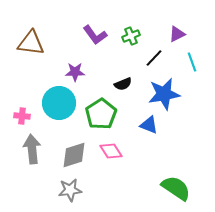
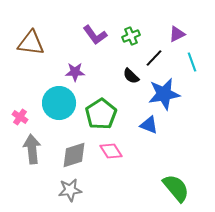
black semicircle: moved 8 px right, 8 px up; rotated 66 degrees clockwise
pink cross: moved 2 px left, 1 px down; rotated 28 degrees clockwise
green semicircle: rotated 16 degrees clockwise
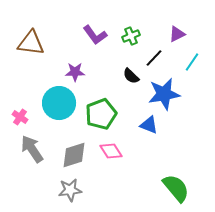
cyan line: rotated 54 degrees clockwise
green pentagon: rotated 12 degrees clockwise
gray arrow: rotated 28 degrees counterclockwise
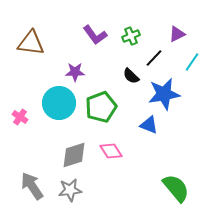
green pentagon: moved 7 px up
gray arrow: moved 37 px down
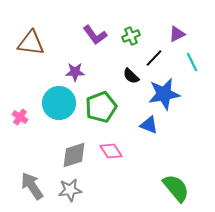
cyan line: rotated 60 degrees counterclockwise
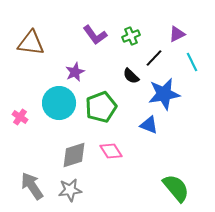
purple star: rotated 24 degrees counterclockwise
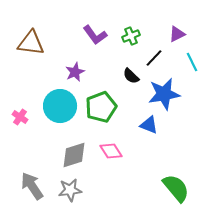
cyan circle: moved 1 px right, 3 px down
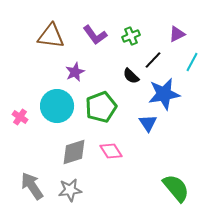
brown triangle: moved 20 px right, 7 px up
black line: moved 1 px left, 2 px down
cyan line: rotated 54 degrees clockwise
cyan circle: moved 3 px left
blue triangle: moved 1 px left, 2 px up; rotated 36 degrees clockwise
gray diamond: moved 3 px up
